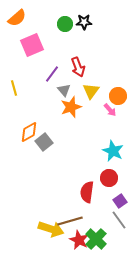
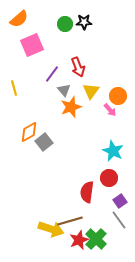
orange semicircle: moved 2 px right, 1 px down
red star: rotated 24 degrees clockwise
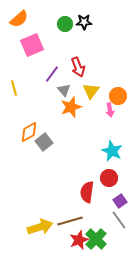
pink arrow: rotated 32 degrees clockwise
cyan star: moved 1 px left
yellow arrow: moved 11 px left, 2 px up; rotated 35 degrees counterclockwise
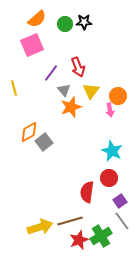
orange semicircle: moved 18 px right
purple line: moved 1 px left, 1 px up
gray line: moved 3 px right, 1 px down
green cross: moved 5 px right, 3 px up; rotated 15 degrees clockwise
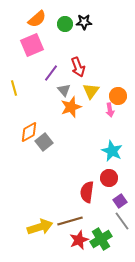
green cross: moved 3 px down
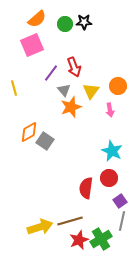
red arrow: moved 4 px left
orange circle: moved 10 px up
gray square: moved 1 px right, 1 px up; rotated 18 degrees counterclockwise
red semicircle: moved 1 px left, 4 px up
gray line: rotated 48 degrees clockwise
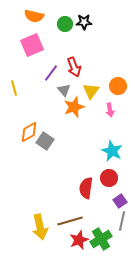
orange semicircle: moved 3 px left, 3 px up; rotated 54 degrees clockwise
orange star: moved 3 px right
yellow arrow: rotated 95 degrees clockwise
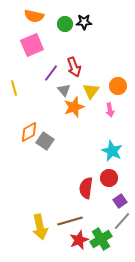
gray line: rotated 30 degrees clockwise
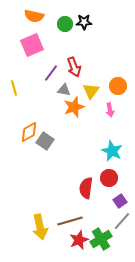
gray triangle: rotated 40 degrees counterclockwise
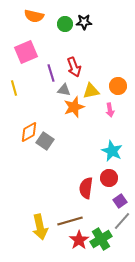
pink square: moved 6 px left, 7 px down
purple line: rotated 54 degrees counterclockwise
yellow triangle: rotated 42 degrees clockwise
red star: rotated 12 degrees counterclockwise
